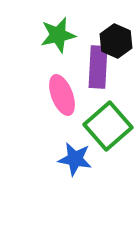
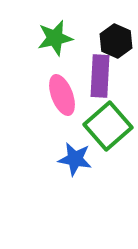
green star: moved 3 px left, 3 px down
purple rectangle: moved 2 px right, 9 px down
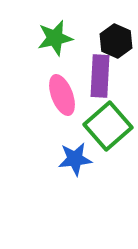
blue star: rotated 16 degrees counterclockwise
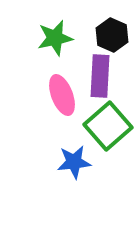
black hexagon: moved 4 px left, 6 px up
blue star: moved 1 px left, 3 px down
